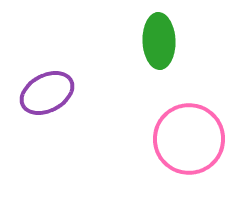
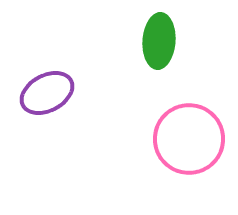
green ellipse: rotated 6 degrees clockwise
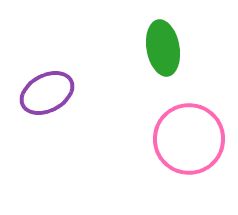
green ellipse: moved 4 px right, 7 px down; rotated 14 degrees counterclockwise
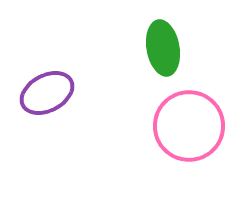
pink circle: moved 13 px up
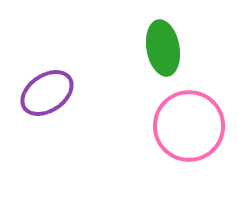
purple ellipse: rotated 6 degrees counterclockwise
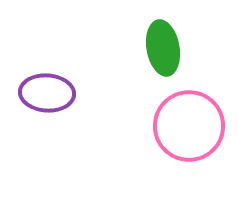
purple ellipse: rotated 38 degrees clockwise
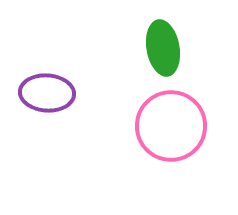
pink circle: moved 18 px left
